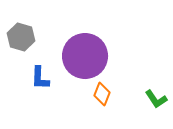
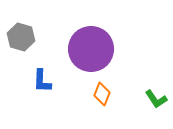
purple circle: moved 6 px right, 7 px up
blue L-shape: moved 2 px right, 3 px down
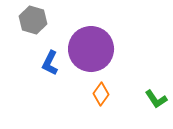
gray hexagon: moved 12 px right, 17 px up
blue L-shape: moved 8 px right, 18 px up; rotated 25 degrees clockwise
orange diamond: moved 1 px left; rotated 15 degrees clockwise
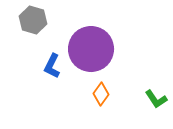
blue L-shape: moved 2 px right, 3 px down
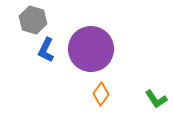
blue L-shape: moved 6 px left, 16 px up
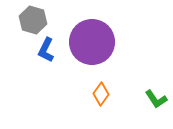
purple circle: moved 1 px right, 7 px up
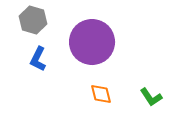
blue L-shape: moved 8 px left, 9 px down
orange diamond: rotated 50 degrees counterclockwise
green L-shape: moved 5 px left, 2 px up
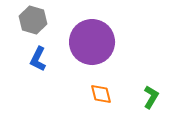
green L-shape: rotated 115 degrees counterclockwise
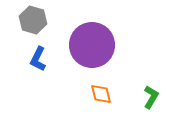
purple circle: moved 3 px down
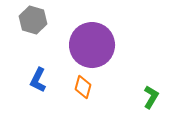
blue L-shape: moved 21 px down
orange diamond: moved 18 px left, 7 px up; rotated 30 degrees clockwise
